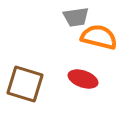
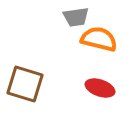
orange semicircle: moved 2 px down
red ellipse: moved 17 px right, 9 px down
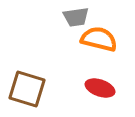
brown square: moved 2 px right, 5 px down
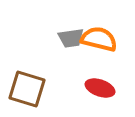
gray trapezoid: moved 5 px left, 21 px down
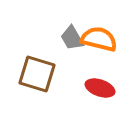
gray trapezoid: moved 1 px right; rotated 68 degrees clockwise
brown square: moved 10 px right, 15 px up
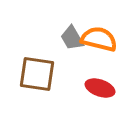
brown square: rotated 9 degrees counterclockwise
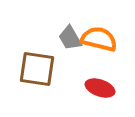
gray trapezoid: moved 2 px left
brown square: moved 5 px up
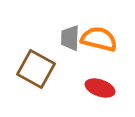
gray trapezoid: rotated 32 degrees clockwise
brown square: moved 1 px left; rotated 21 degrees clockwise
